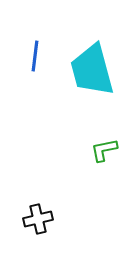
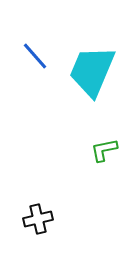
blue line: rotated 48 degrees counterclockwise
cyan trapezoid: moved 1 px down; rotated 38 degrees clockwise
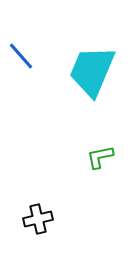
blue line: moved 14 px left
green L-shape: moved 4 px left, 7 px down
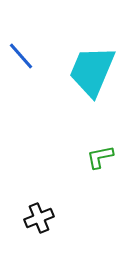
black cross: moved 1 px right, 1 px up; rotated 8 degrees counterclockwise
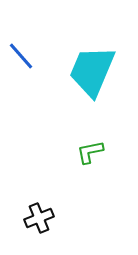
green L-shape: moved 10 px left, 5 px up
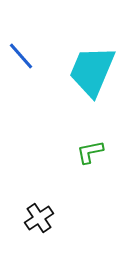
black cross: rotated 12 degrees counterclockwise
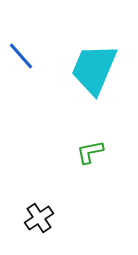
cyan trapezoid: moved 2 px right, 2 px up
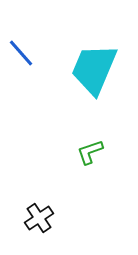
blue line: moved 3 px up
green L-shape: rotated 8 degrees counterclockwise
